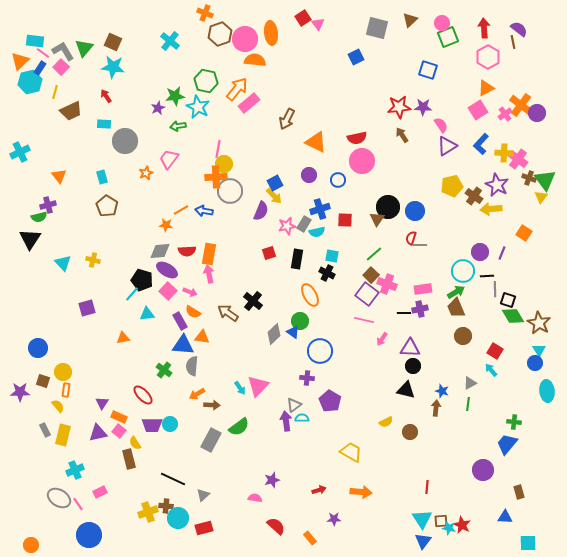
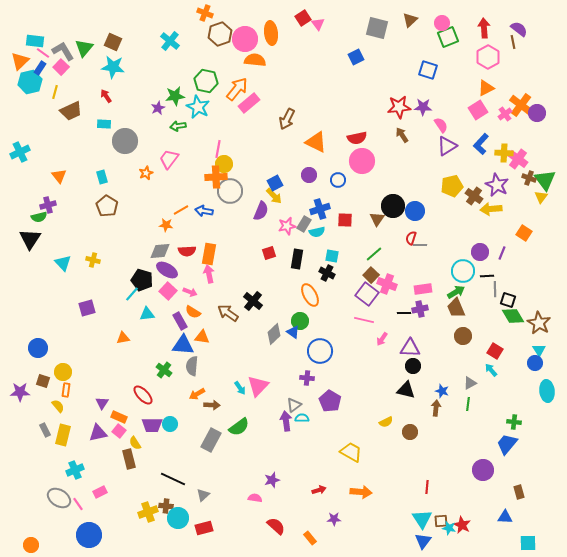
black circle at (388, 207): moved 5 px right, 1 px up
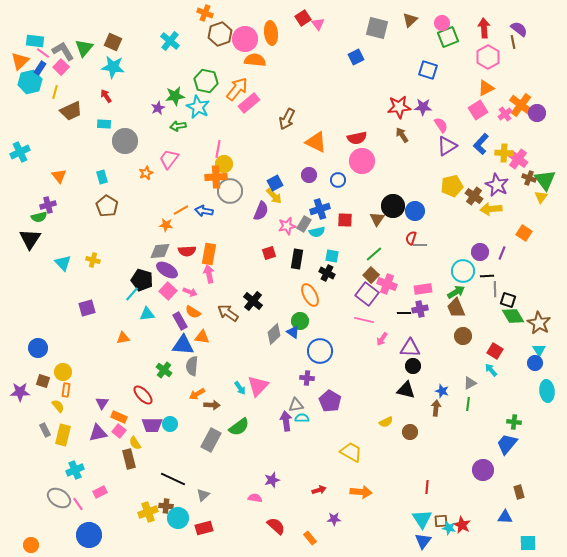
gray triangle at (294, 405): moved 2 px right; rotated 28 degrees clockwise
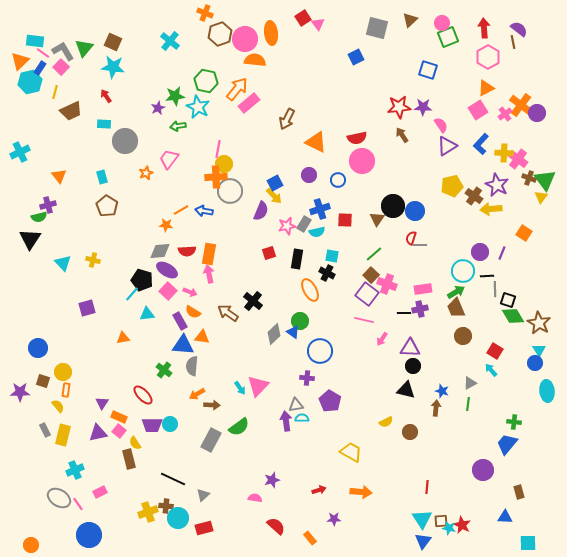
orange ellipse at (310, 295): moved 5 px up
